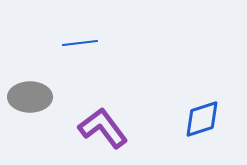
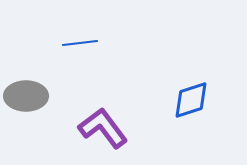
gray ellipse: moved 4 px left, 1 px up
blue diamond: moved 11 px left, 19 px up
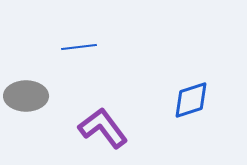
blue line: moved 1 px left, 4 px down
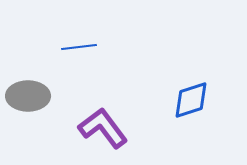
gray ellipse: moved 2 px right
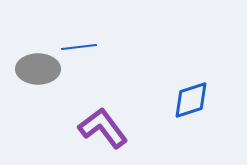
gray ellipse: moved 10 px right, 27 px up
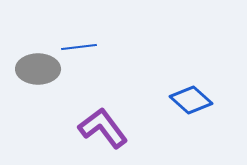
blue diamond: rotated 60 degrees clockwise
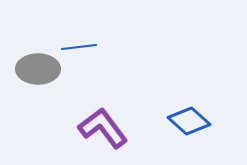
blue diamond: moved 2 px left, 21 px down
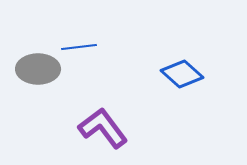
blue diamond: moved 7 px left, 47 px up
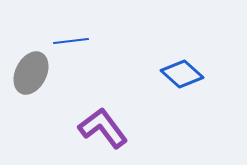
blue line: moved 8 px left, 6 px up
gray ellipse: moved 7 px left, 4 px down; rotated 63 degrees counterclockwise
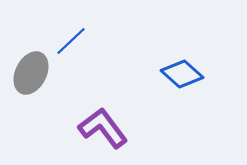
blue line: rotated 36 degrees counterclockwise
